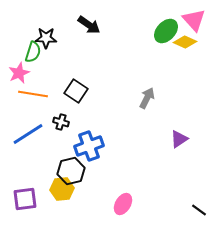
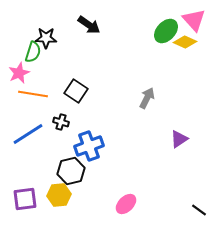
yellow hexagon: moved 3 px left, 6 px down
pink ellipse: moved 3 px right; rotated 15 degrees clockwise
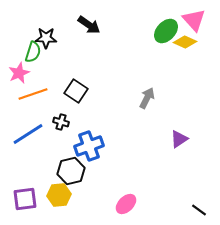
orange line: rotated 28 degrees counterclockwise
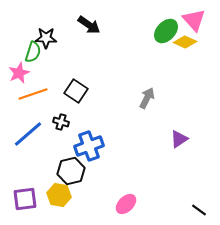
blue line: rotated 8 degrees counterclockwise
yellow hexagon: rotated 15 degrees clockwise
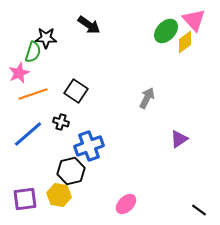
yellow diamond: rotated 60 degrees counterclockwise
